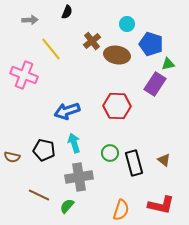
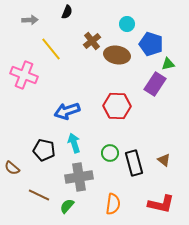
brown semicircle: moved 11 px down; rotated 28 degrees clockwise
red L-shape: moved 1 px up
orange semicircle: moved 8 px left, 6 px up; rotated 10 degrees counterclockwise
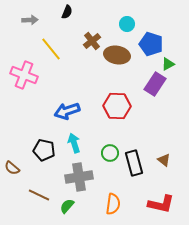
green triangle: rotated 16 degrees counterclockwise
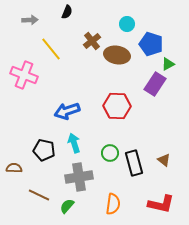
brown semicircle: moved 2 px right; rotated 140 degrees clockwise
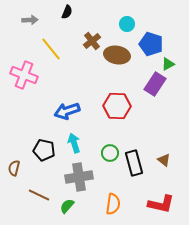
brown semicircle: rotated 77 degrees counterclockwise
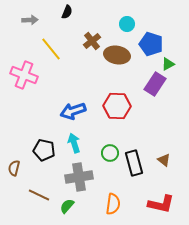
blue arrow: moved 6 px right
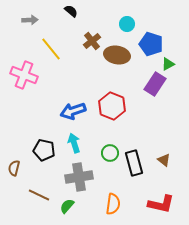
black semicircle: moved 4 px right, 1 px up; rotated 72 degrees counterclockwise
red hexagon: moved 5 px left; rotated 20 degrees clockwise
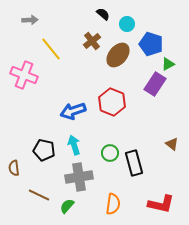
black semicircle: moved 32 px right, 3 px down
brown ellipse: moved 1 px right; rotated 60 degrees counterclockwise
red hexagon: moved 4 px up
cyan arrow: moved 2 px down
brown triangle: moved 8 px right, 16 px up
brown semicircle: rotated 21 degrees counterclockwise
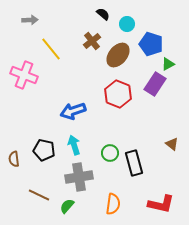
red hexagon: moved 6 px right, 8 px up
brown semicircle: moved 9 px up
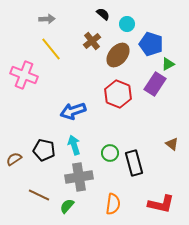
gray arrow: moved 17 px right, 1 px up
brown semicircle: rotated 63 degrees clockwise
